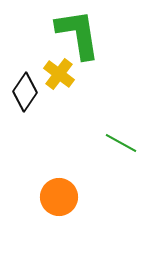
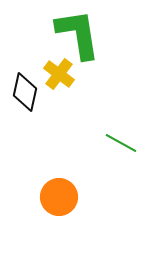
black diamond: rotated 21 degrees counterclockwise
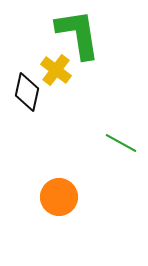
yellow cross: moved 3 px left, 4 px up
black diamond: moved 2 px right
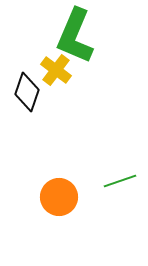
green L-shape: moved 3 px left, 2 px down; rotated 148 degrees counterclockwise
black diamond: rotated 6 degrees clockwise
green line: moved 1 px left, 38 px down; rotated 48 degrees counterclockwise
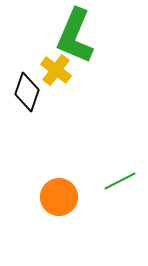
green line: rotated 8 degrees counterclockwise
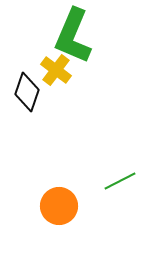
green L-shape: moved 2 px left
orange circle: moved 9 px down
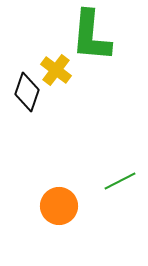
green L-shape: moved 18 px right; rotated 18 degrees counterclockwise
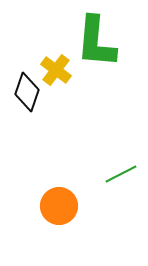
green L-shape: moved 5 px right, 6 px down
green line: moved 1 px right, 7 px up
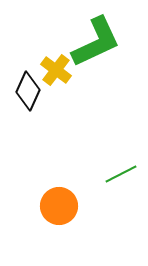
green L-shape: rotated 120 degrees counterclockwise
black diamond: moved 1 px right, 1 px up; rotated 6 degrees clockwise
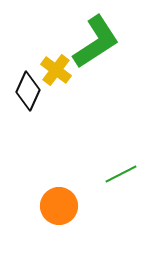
green L-shape: rotated 8 degrees counterclockwise
